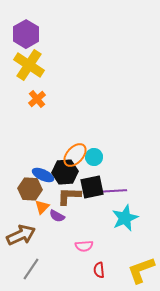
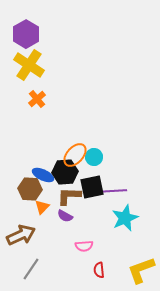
purple semicircle: moved 8 px right
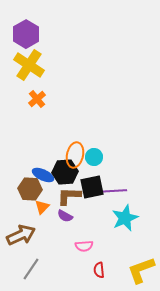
orange ellipse: rotated 30 degrees counterclockwise
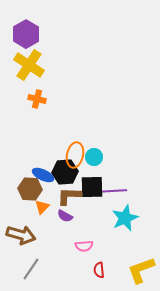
orange cross: rotated 36 degrees counterclockwise
black square: rotated 10 degrees clockwise
brown arrow: rotated 40 degrees clockwise
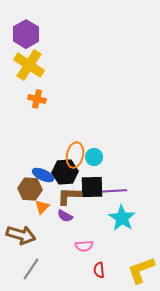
cyan star: moved 3 px left; rotated 16 degrees counterclockwise
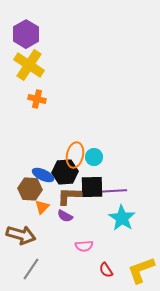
red semicircle: moved 7 px right; rotated 28 degrees counterclockwise
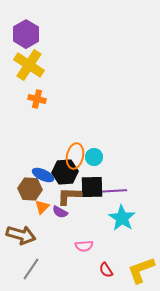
orange ellipse: moved 1 px down
purple semicircle: moved 5 px left, 4 px up
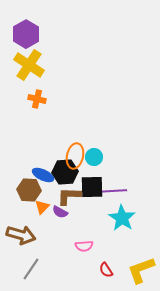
brown hexagon: moved 1 px left, 1 px down
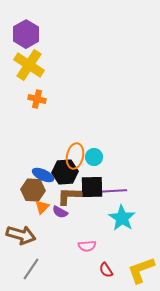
brown hexagon: moved 4 px right
pink semicircle: moved 3 px right
